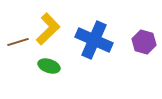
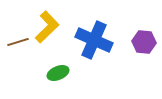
yellow L-shape: moved 1 px left, 2 px up
purple hexagon: rotated 10 degrees counterclockwise
green ellipse: moved 9 px right, 7 px down; rotated 40 degrees counterclockwise
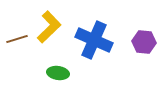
yellow L-shape: moved 2 px right
brown line: moved 1 px left, 3 px up
green ellipse: rotated 30 degrees clockwise
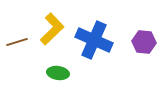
yellow L-shape: moved 3 px right, 2 px down
brown line: moved 3 px down
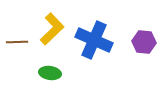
brown line: rotated 15 degrees clockwise
green ellipse: moved 8 px left
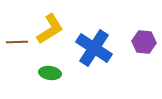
yellow L-shape: moved 2 px left; rotated 12 degrees clockwise
blue cross: moved 8 px down; rotated 9 degrees clockwise
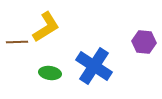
yellow L-shape: moved 4 px left, 2 px up
blue cross: moved 18 px down
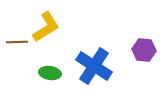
purple hexagon: moved 8 px down
